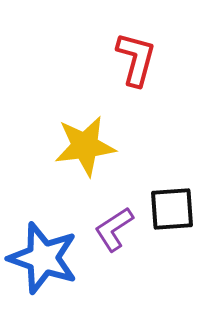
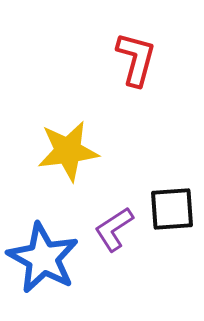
yellow star: moved 17 px left, 5 px down
blue star: rotated 10 degrees clockwise
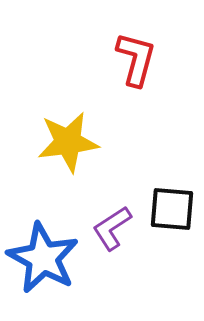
yellow star: moved 9 px up
black square: rotated 9 degrees clockwise
purple L-shape: moved 2 px left, 1 px up
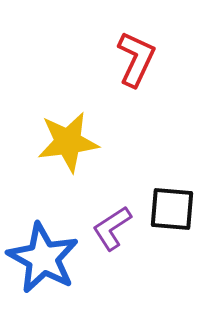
red L-shape: rotated 10 degrees clockwise
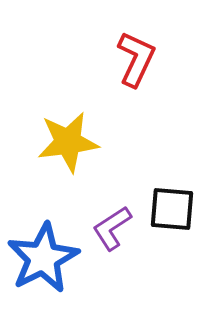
blue star: rotated 16 degrees clockwise
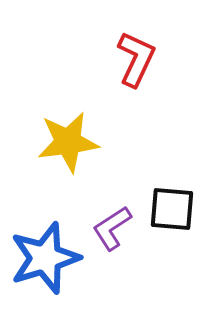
blue star: moved 2 px right; rotated 10 degrees clockwise
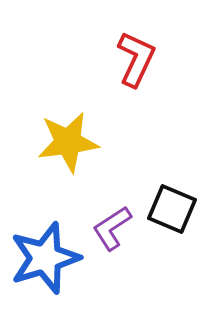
black square: rotated 18 degrees clockwise
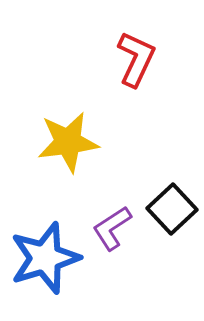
black square: rotated 24 degrees clockwise
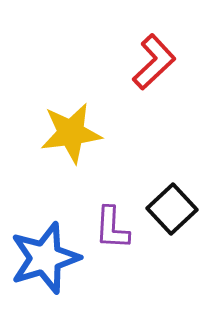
red L-shape: moved 18 px right, 3 px down; rotated 22 degrees clockwise
yellow star: moved 3 px right, 9 px up
purple L-shape: rotated 54 degrees counterclockwise
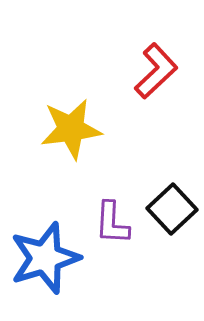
red L-shape: moved 2 px right, 9 px down
yellow star: moved 4 px up
purple L-shape: moved 5 px up
